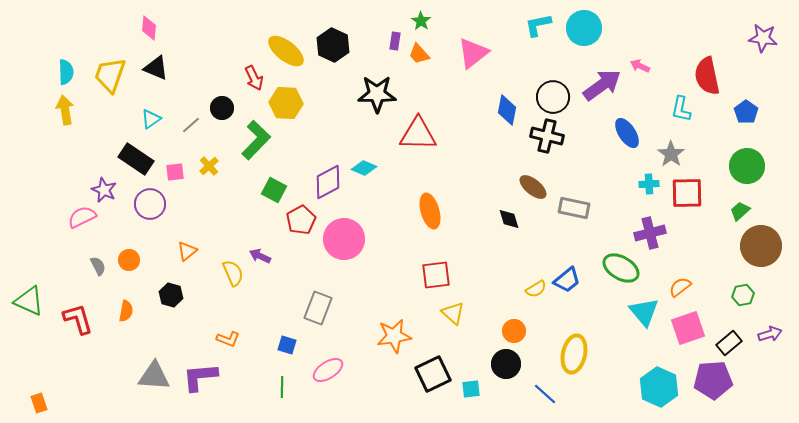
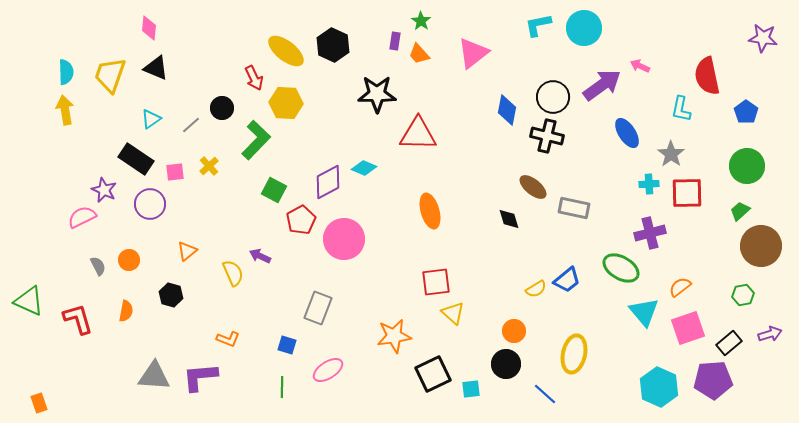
red square at (436, 275): moved 7 px down
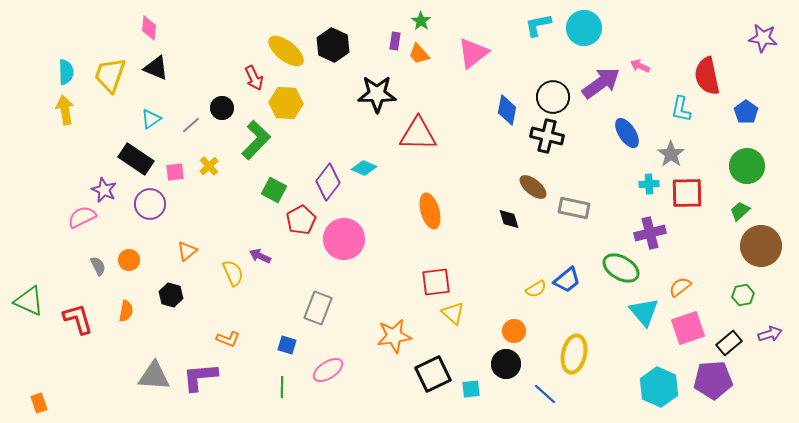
purple arrow at (602, 85): moved 1 px left, 2 px up
purple diamond at (328, 182): rotated 24 degrees counterclockwise
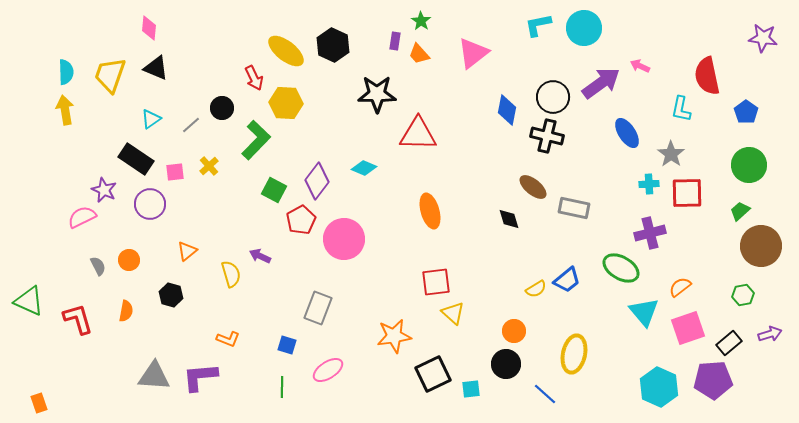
green circle at (747, 166): moved 2 px right, 1 px up
purple diamond at (328, 182): moved 11 px left, 1 px up
yellow semicircle at (233, 273): moved 2 px left, 1 px down; rotated 8 degrees clockwise
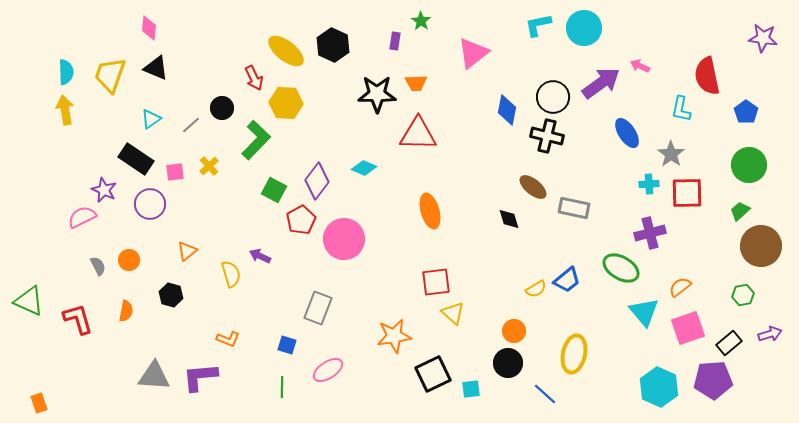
orange trapezoid at (419, 54): moved 3 px left, 29 px down; rotated 50 degrees counterclockwise
black circle at (506, 364): moved 2 px right, 1 px up
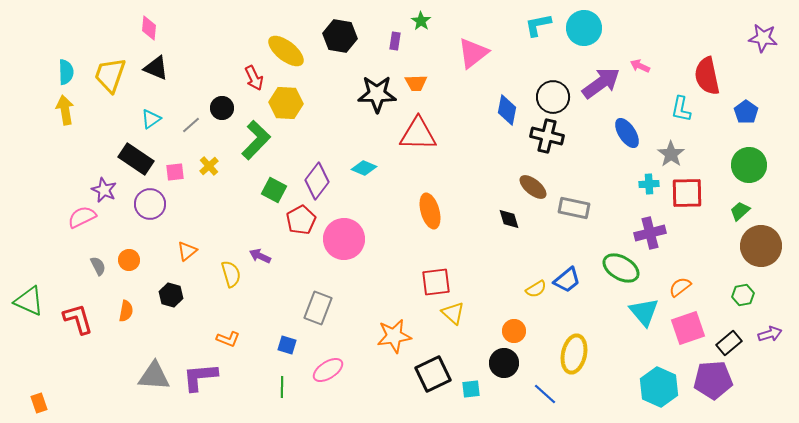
black hexagon at (333, 45): moved 7 px right, 9 px up; rotated 16 degrees counterclockwise
black circle at (508, 363): moved 4 px left
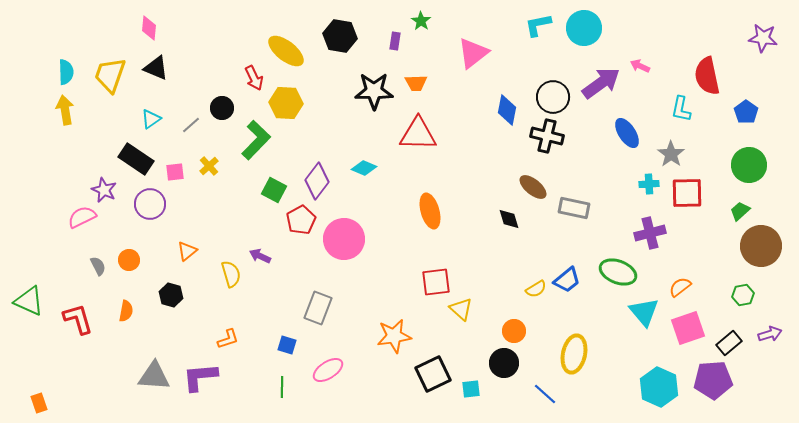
black star at (377, 94): moved 3 px left, 3 px up
green ellipse at (621, 268): moved 3 px left, 4 px down; rotated 9 degrees counterclockwise
yellow triangle at (453, 313): moved 8 px right, 4 px up
orange L-shape at (228, 339): rotated 40 degrees counterclockwise
